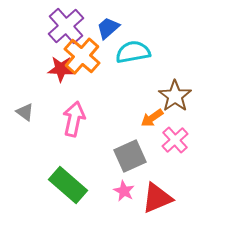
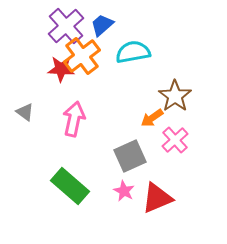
blue trapezoid: moved 6 px left, 3 px up
orange cross: rotated 12 degrees clockwise
green rectangle: moved 2 px right, 1 px down
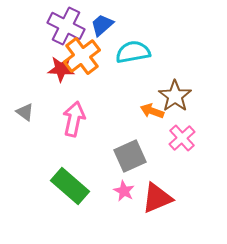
purple cross: rotated 21 degrees counterclockwise
orange arrow: moved 7 px up; rotated 55 degrees clockwise
pink cross: moved 7 px right, 2 px up
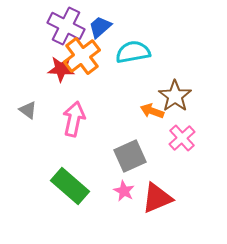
blue trapezoid: moved 2 px left, 2 px down
gray triangle: moved 3 px right, 2 px up
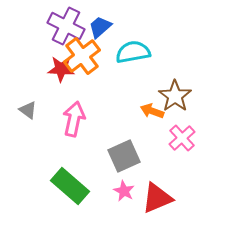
gray square: moved 6 px left
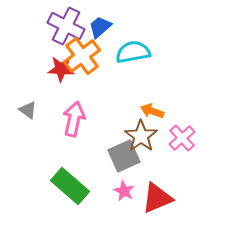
brown star: moved 34 px left, 40 px down
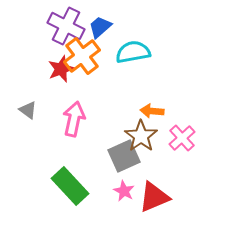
red star: rotated 24 degrees counterclockwise
orange arrow: rotated 15 degrees counterclockwise
green rectangle: rotated 6 degrees clockwise
red triangle: moved 3 px left, 1 px up
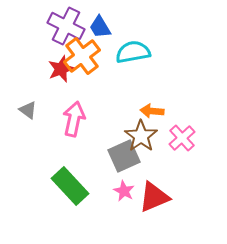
blue trapezoid: rotated 80 degrees counterclockwise
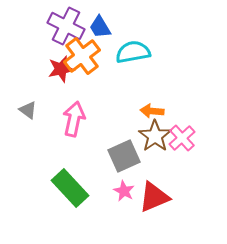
red star: rotated 8 degrees clockwise
brown star: moved 14 px right
green rectangle: moved 2 px down
